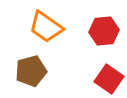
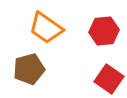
orange trapezoid: moved 1 px down
brown pentagon: moved 2 px left, 2 px up
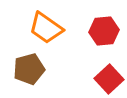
red square: rotated 12 degrees clockwise
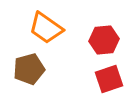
red hexagon: moved 9 px down
red square: rotated 24 degrees clockwise
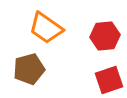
red hexagon: moved 1 px right, 4 px up
red square: moved 1 px down
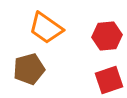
red hexagon: moved 2 px right
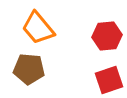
orange trapezoid: moved 8 px left; rotated 15 degrees clockwise
brown pentagon: rotated 20 degrees clockwise
